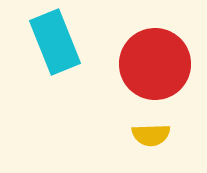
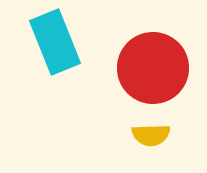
red circle: moved 2 px left, 4 px down
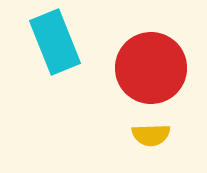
red circle: moved 2 px left
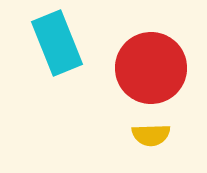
cyan rectangle: moved 2 px right, 1 px down
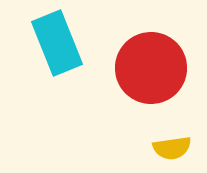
yellow semicircle: moved 21 px right, 13 px down; rotated 6 degrees counterclockwise
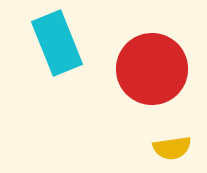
red circle: moved 1 px right, 1 px down
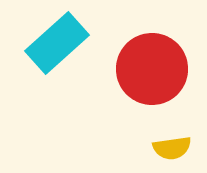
cyan rectangle: rotated 70 degrees clockwise
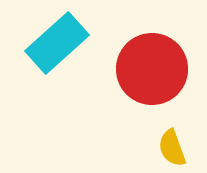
yellow semicircle: rotated 78 degrees clockwise
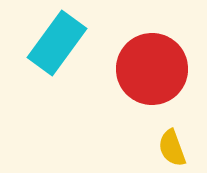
cyan rectangle: rotated 12 degrees counterclockwise
